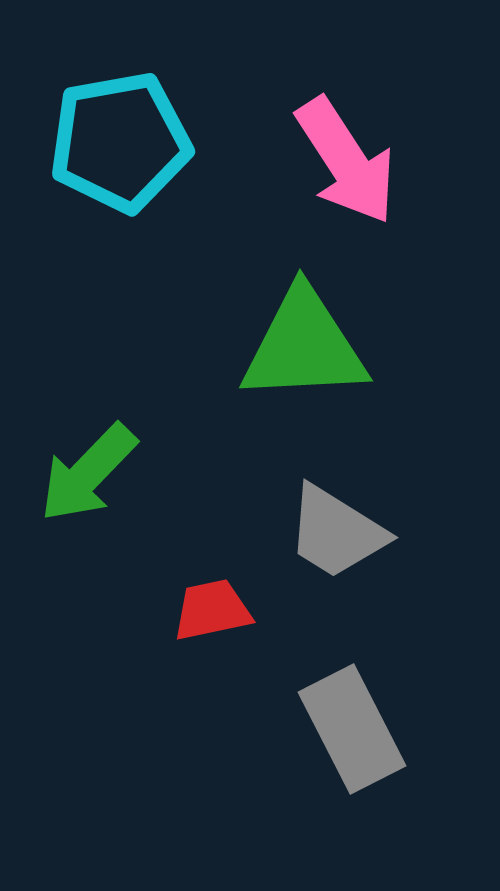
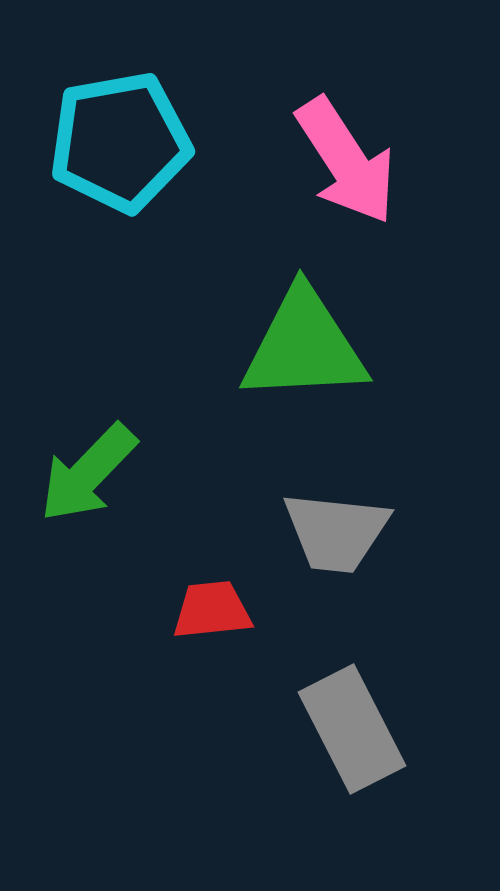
gray trapezoid: rotated 26 degrees counterclockwise
red trapezoid: rotated 6 degrees clockwise
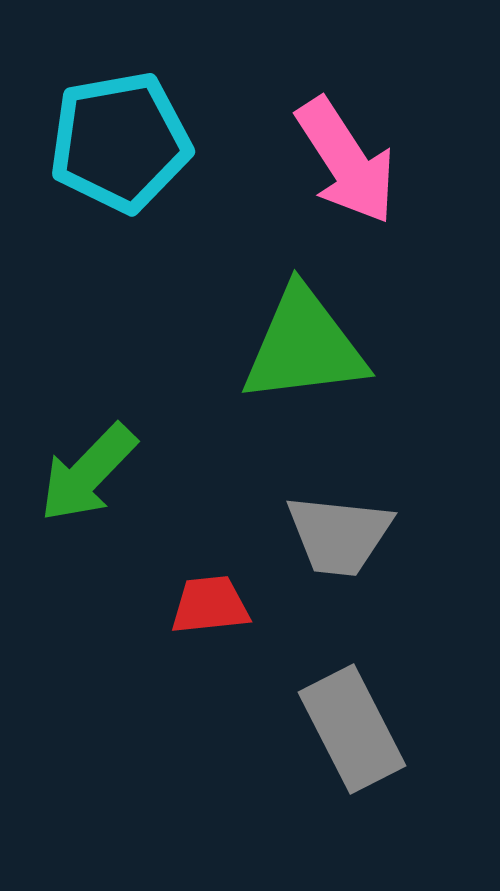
green triangle: rotated 4 degrees counterclockwise
gray trapezoid: moved 3 px right, 3 px down
red trapezoid: moved 2 px left, 5 px up
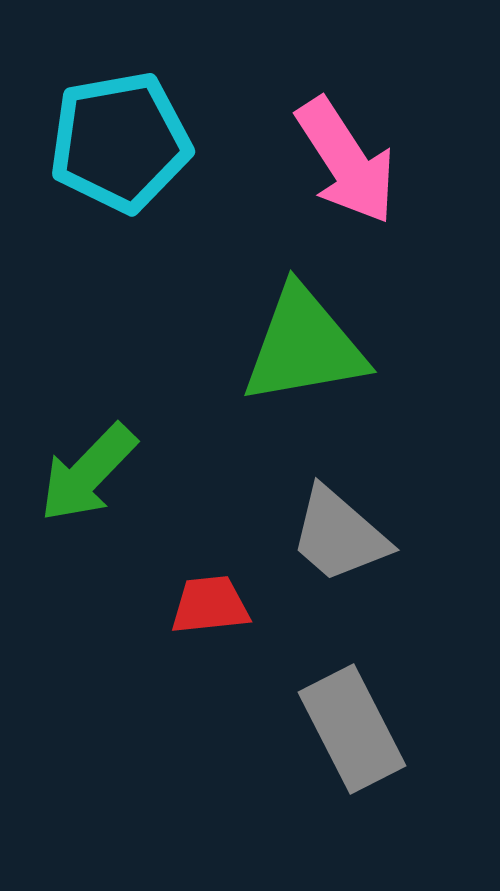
green triangle: rotated 3 degrees counterclockwise
gray trapezoid: rotated 35 degrees clockwise
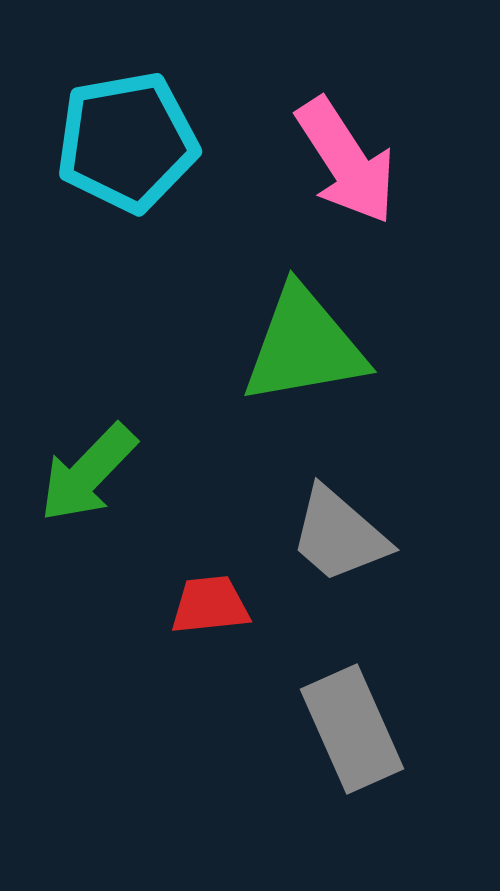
cyan pentagon: moved 7 px right
gray rectangle: rotated 3 degrees clockwise
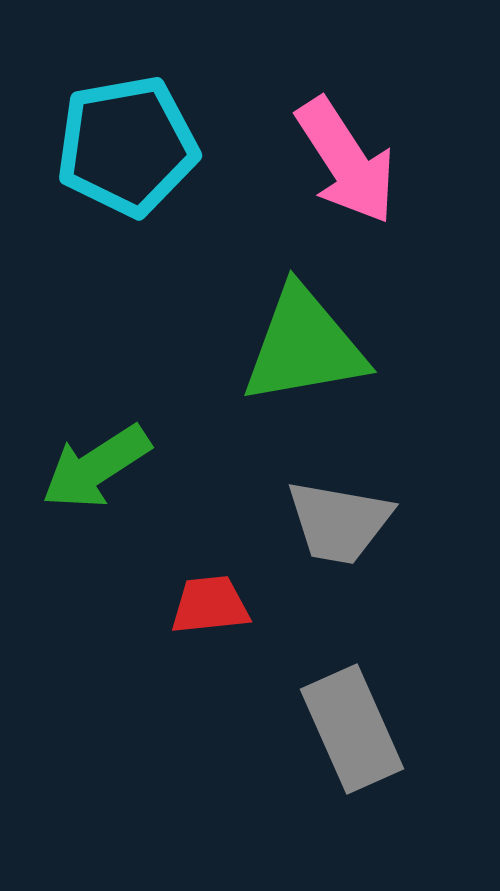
cyan pentagon: moved 4 px down
green arrow: moved 8 px right, 6 px up; rotated 13 degrees clockwise
gray trapezoid: moved 13 px up; rotated 31 degrees counterclockwise
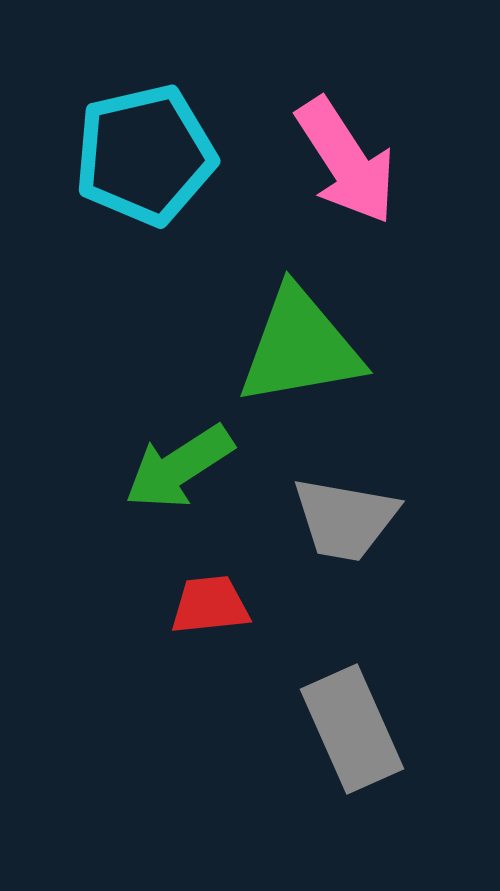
cyan pentagon: moved 18 px right, 9 px down; rotated 3 degrees counterclockwise
green triangle: moved 4 px left, 1 px down
green arrow: moved 83 px right
gray trapezoid: moved 6 px right, 3 px up
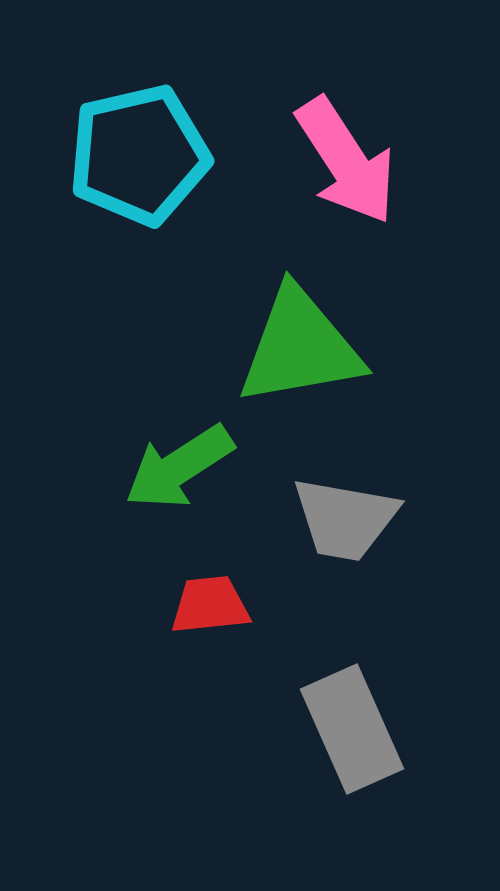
cyan pentagon: moved 6 px left
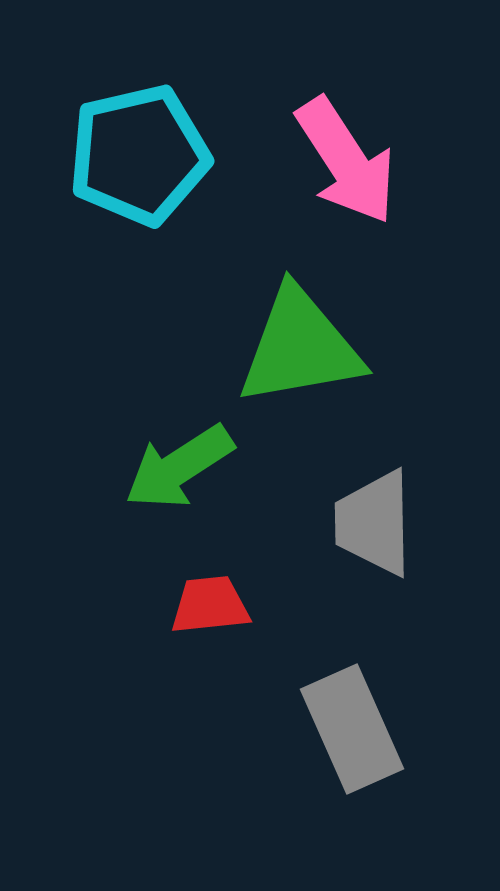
gray trapezoid: moved 29 px right, 4 px down; rotated 79 degrees clockwise
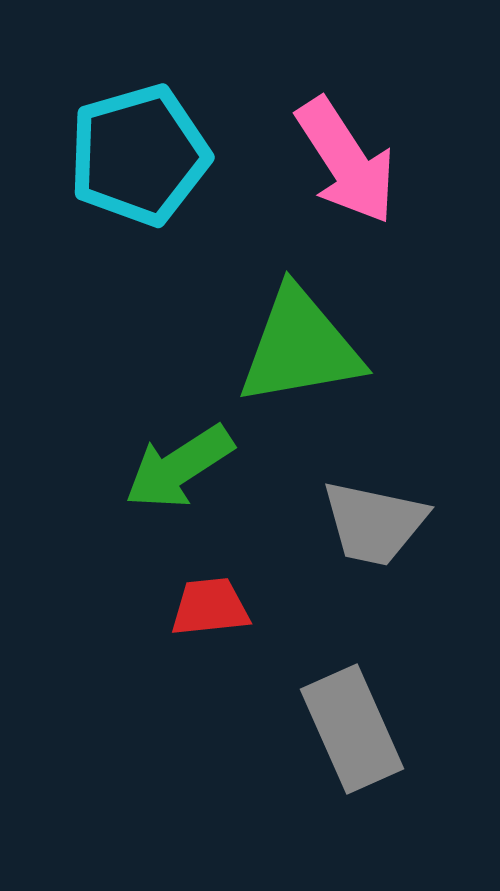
cyan pentagon: rotated 3 degrees counterclockwise
gray trapezoid: rotated 77 degrees counterclockwise
red trapezoid: moved 2 px down
